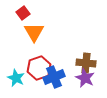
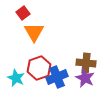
blue cross: moved 3 px right
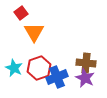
red square: moved 2 px left
cyan star: moved 2 px left, 10 px up
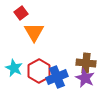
red hexagon: moved 3 px down; rotated 10 degrees counterclockwise
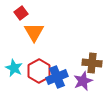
brown cross: moved 6 px right
purple star: moved 2 px left, 3 px down; rotated 24 degrees clockwise
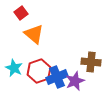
orange triangle: moved 2 px down; rotated 20 degrees counterclockwise
brown cross: moved 1 px left, 1 px up
red hexagon: rotated 10 degrees clockwise
purple star: moved 8 px left
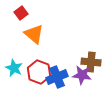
red hexagon: moved 1 px down; rotated 20 degrees counterclockwise
purple star: moved 7 px right, 6 px up; rotated 30 degrees clockwise
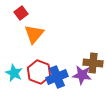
orange triangle: rotated 30 degrees clockwise
brown cross: moved 2 px right, 1 px down
cyan star: moved 5 px down
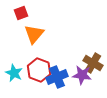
red square: rotated 16 degrees clockwise
brown cross: rotated 24 degrees clockwise
red hexagon: moved 2 px up
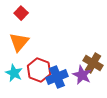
red square: rotated 24 degrees counterclockwise
orange triangle: moved 15 px left, 8 px down
purple star: rotated 18 degrees clockwise
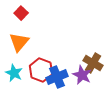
red hexagon: moved 2 px right
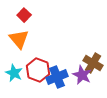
red square: moved 3 px right, 2 px down
orange triangle: moved 3 px up; rotated 20 degrees counterclockwise
red hexagon: moved 3 px left
